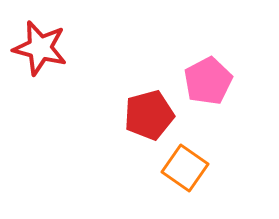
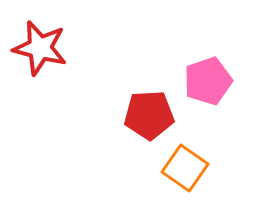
pink pentagon: rotated 9 degrees clockwise
red pentagon: rotated 12 degrees clockwise
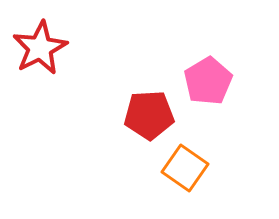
red star: rotated 30 degrees clockwise
pink pentagon: rotated 12 degrees counterclockwise
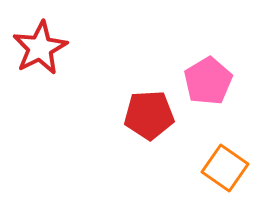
orange square: moved 40 px right
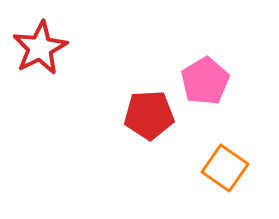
pink pentagon: moved 3 px left
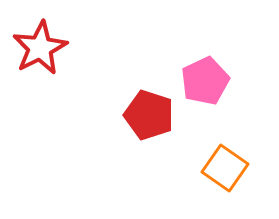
pink pentagon: rotated 6 degrees clockwise
red pentagon: rotated 21 degrees clockwise
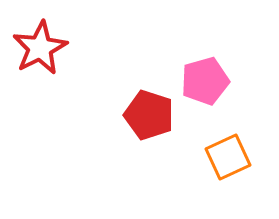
pink pentagon: rotated 9 degrees clockwise
orange square: moved 3 px right, 11 px up; rotated 30 degrees clockwise
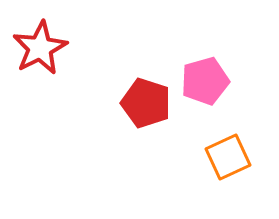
red pentagon: moved 3 px left, 12 px up
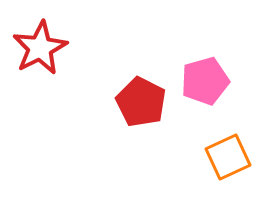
red pentagon: moved 5 px left, 1 px up; rotated 9 degrees clockwise
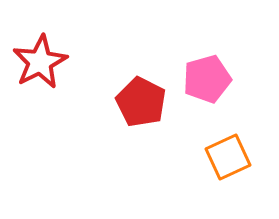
red star: moved 14 px down
pink pentagon: moved 2 px right, 2 px up
